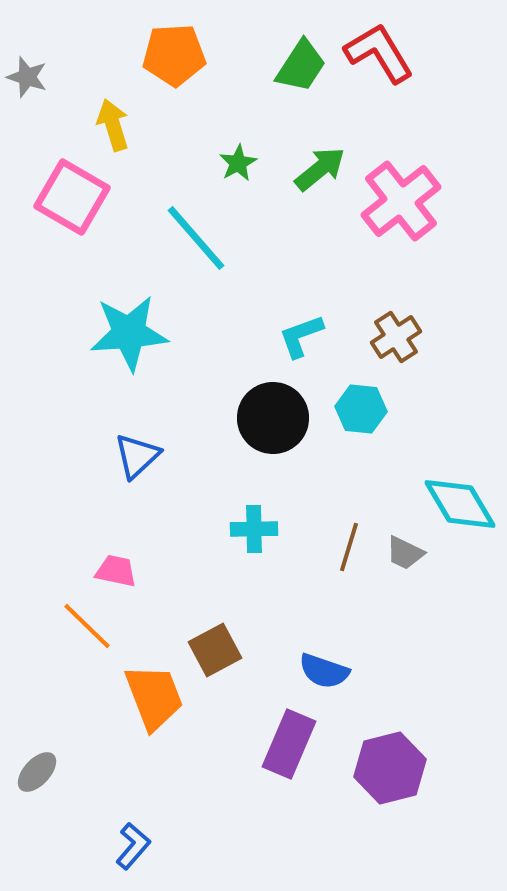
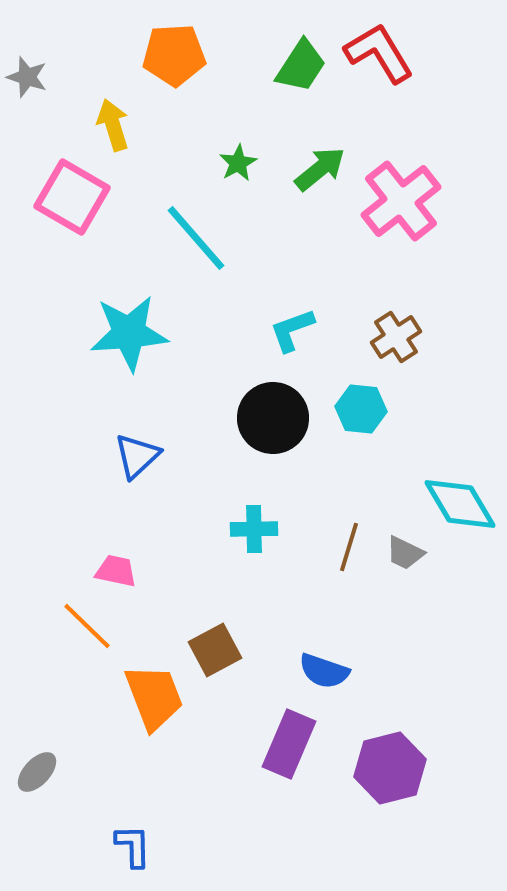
cyan L-shape: moved 9 px left, 6 px up
blue L-shape: rotated 42 degrees counterclockwise
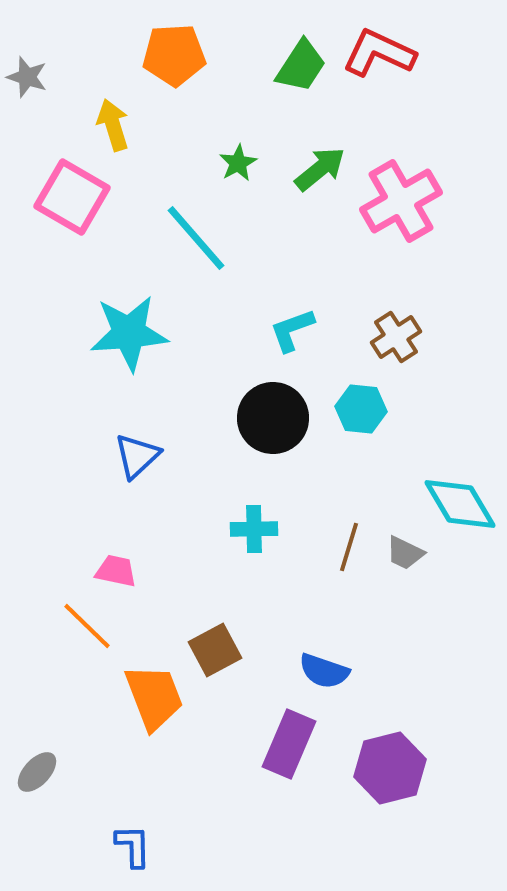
red L-shape: rotated 34 degrees counterclockwise
pink cross: rotated 8 degrees clockwise
